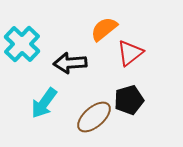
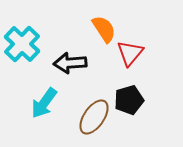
orange semicircle: rotated 96 degrees clockwise
red triangle: rotated 12 degrees counterclockwise
brown ellipse: rotated 15 degrees counterclockwise
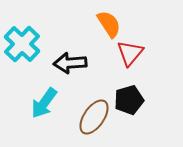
orange semicircle: moved 5 px right, 5 px up
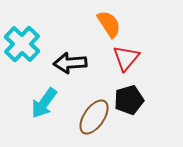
red triangle: moved 4 px left, 5 px down
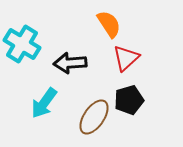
cyan cross: rotated 12 degrees counterclockwise
red triangle: rotated 8 degrees clockwise
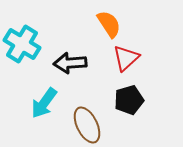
brown ellipse: moved 7 px left, 8 px down; rotated 60 degrees counterclockwise
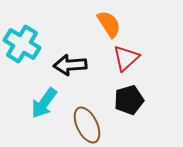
black arrow: moved 2 px down
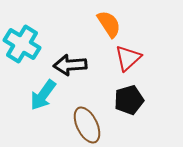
red triangle: moved 2 px right
cyan arrow: moved 1 px left, 8 px up
